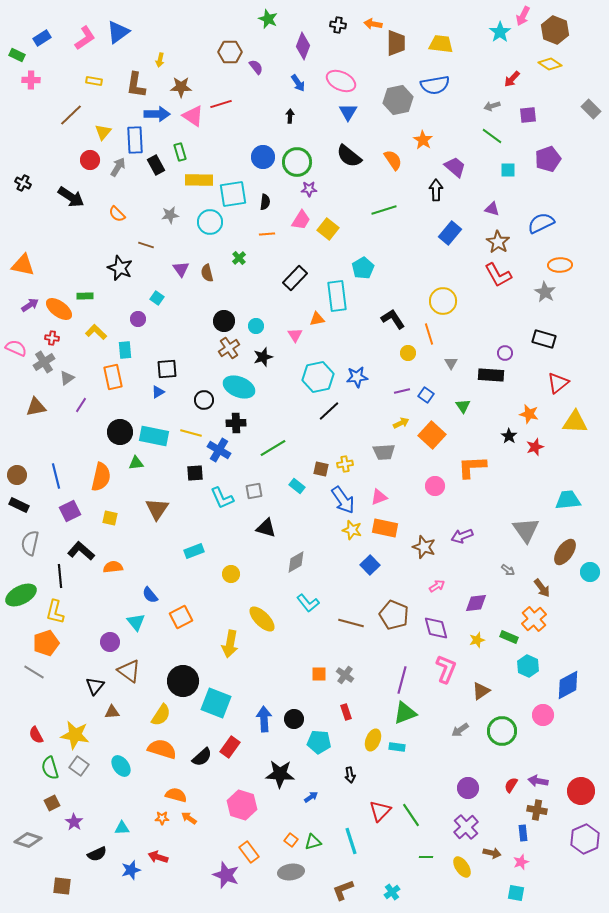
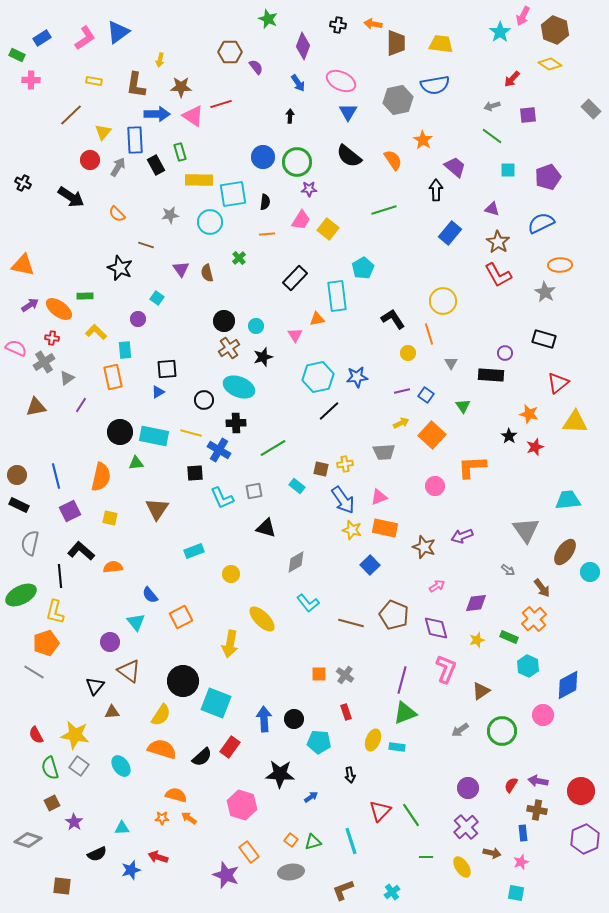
purple pentagon at (548, 159): moved 18 px down
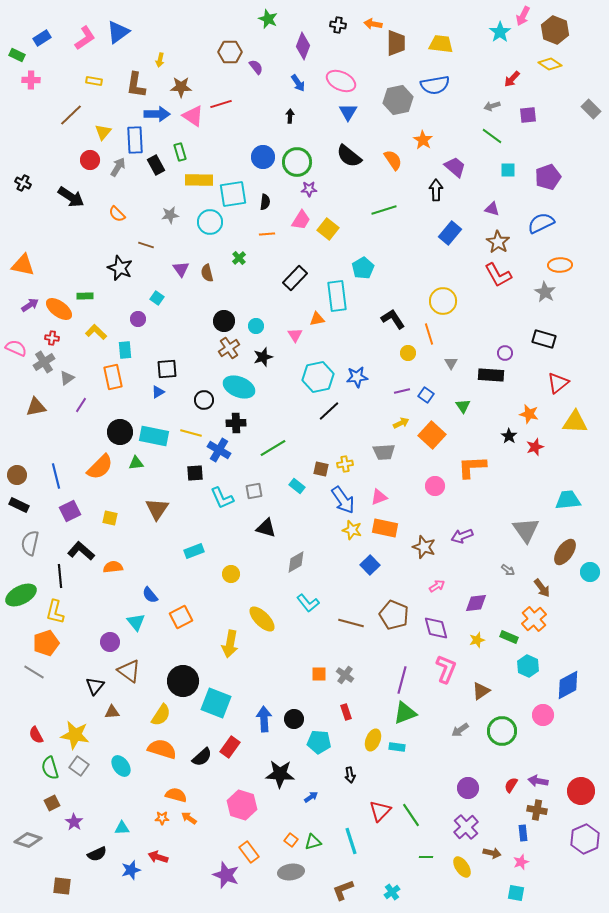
orange semicircle at (101, 477): moved 1 px left, 10 px up; rotated 32 degrees clockwise
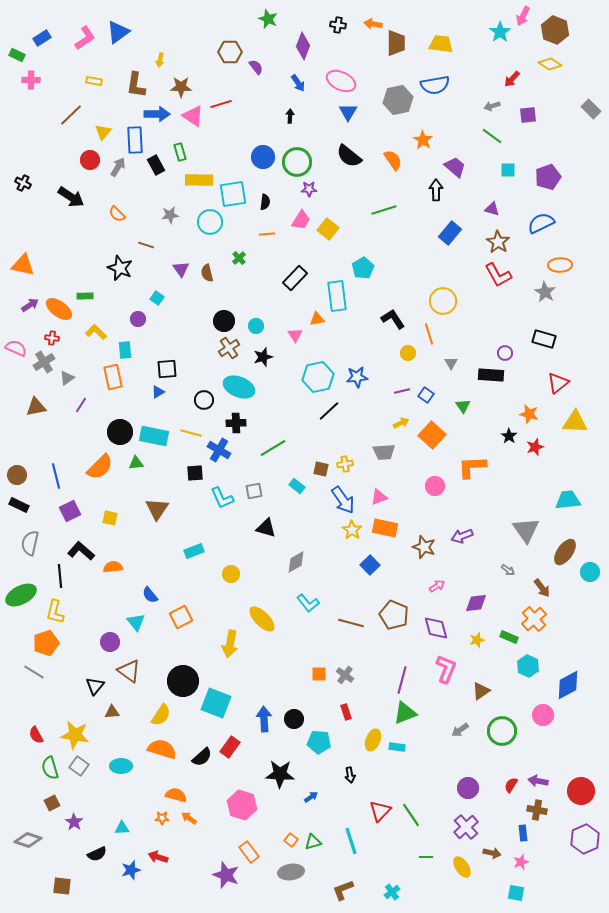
yellow star at (352, 530): rotated 18 degrees clockwise
cyan ellipse at (121, 766): rotated 55 degrees counterclockwise
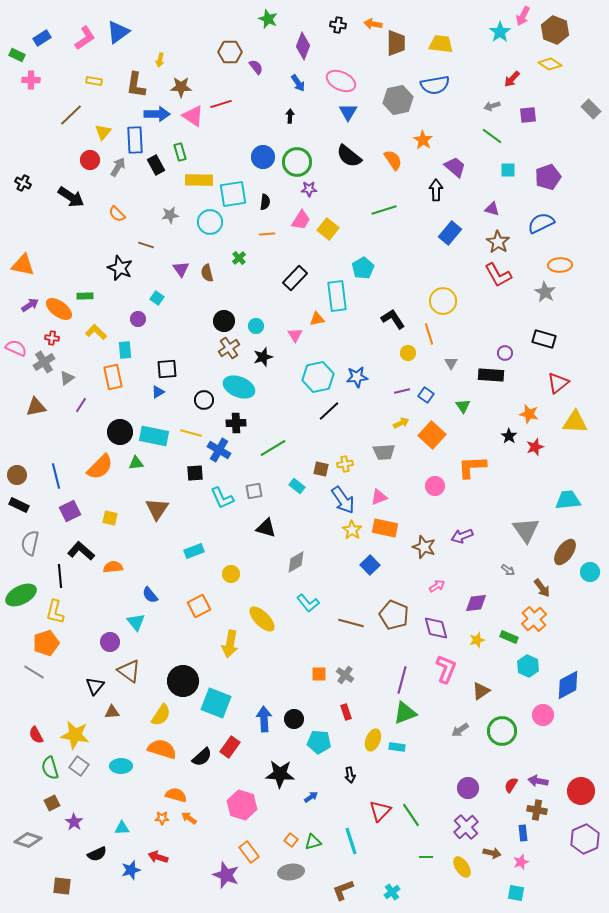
orange square at (181, 617): moved 18 px right, 11 px up
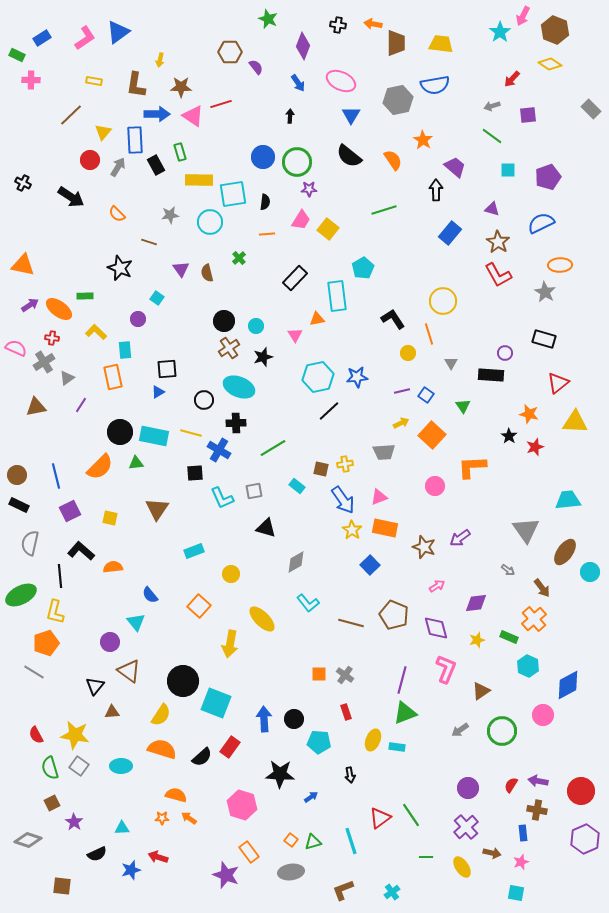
blue triangle at (348, 112): moved 3 px right, 3 px down
brown line at (146, 245): moved 3 px right, 3 px up
purple arrow at (462, 536): moved 2 px left, 2 px down; rotated 15 degrees counterclockwise
orange square at (199, 606): rotated 20 degrees counterclockwise
red triangle at (380, 811): moved 7 px down; rotated 10 degrees clockwise
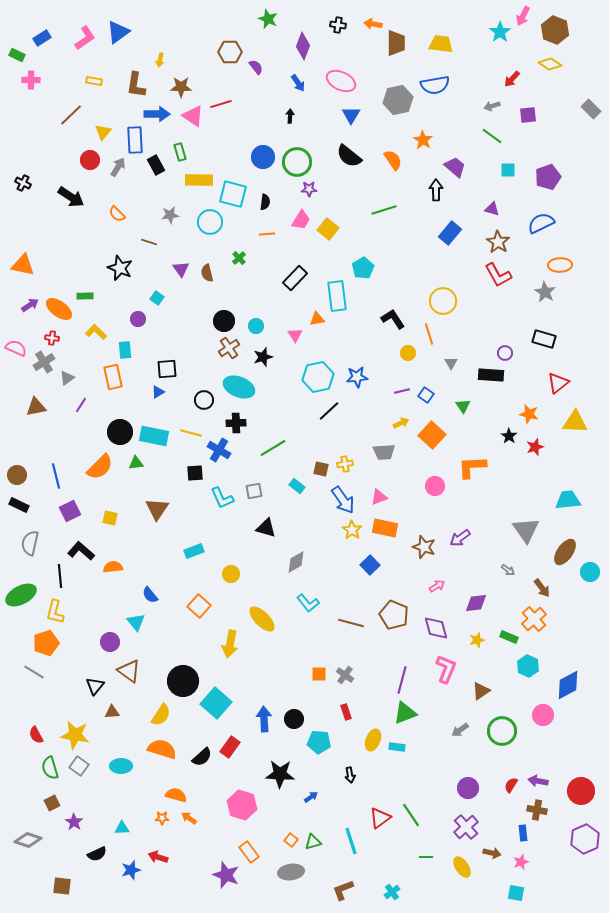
cyan square at (233, 194): rotated 24 degrees clockwise
cyan square at (216, 703): rotated 20 degrees clockwise
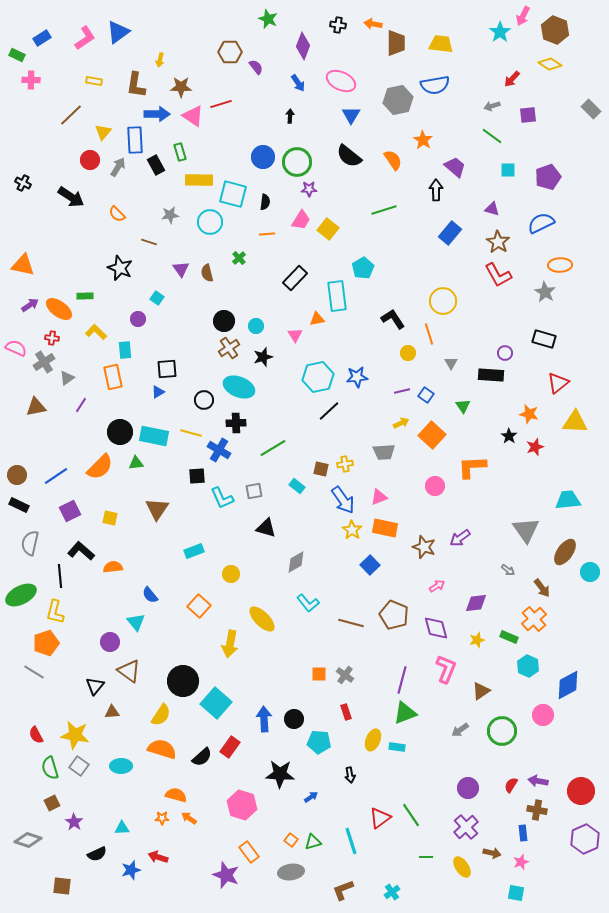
black square at (195, 473): moved 2 px right, 3 px down
blue line at (56, 476): rotated 70 degrees clockwise
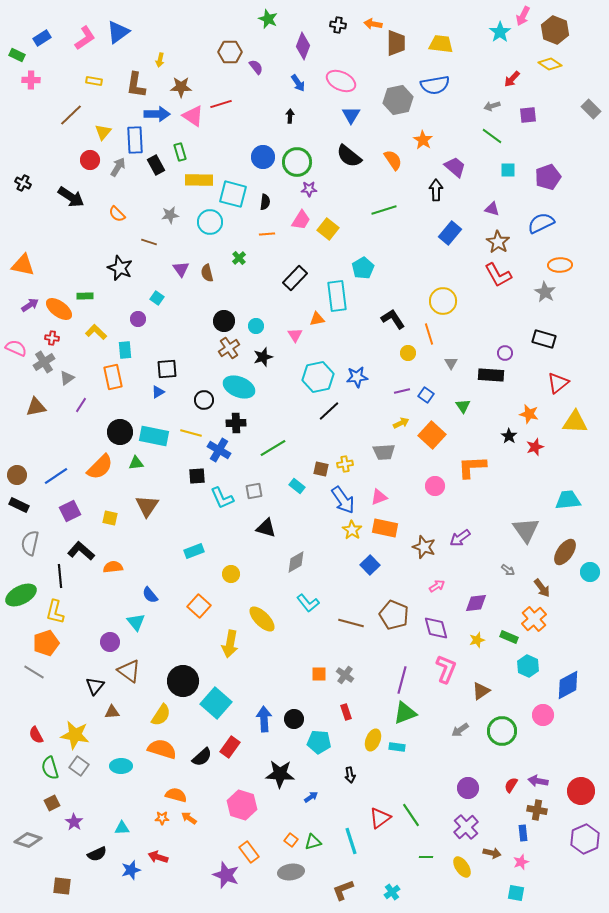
brown triangle at (157, 509): moved 10 px left, 3 px up
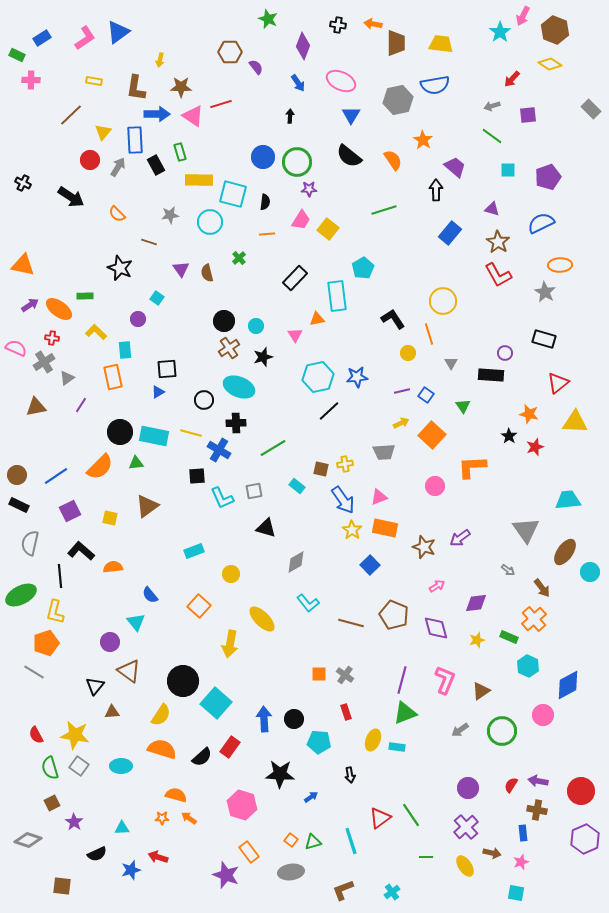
brown L-shape at (136, 85): moved 3 px down
brown triangle at (147, 506): rotated 20 degrees clockwise
pink L-shape at (446, 669): moved 1 px left, 11 px down
yellow ellipse at (462, 867): moved 3 px right, 1 px up
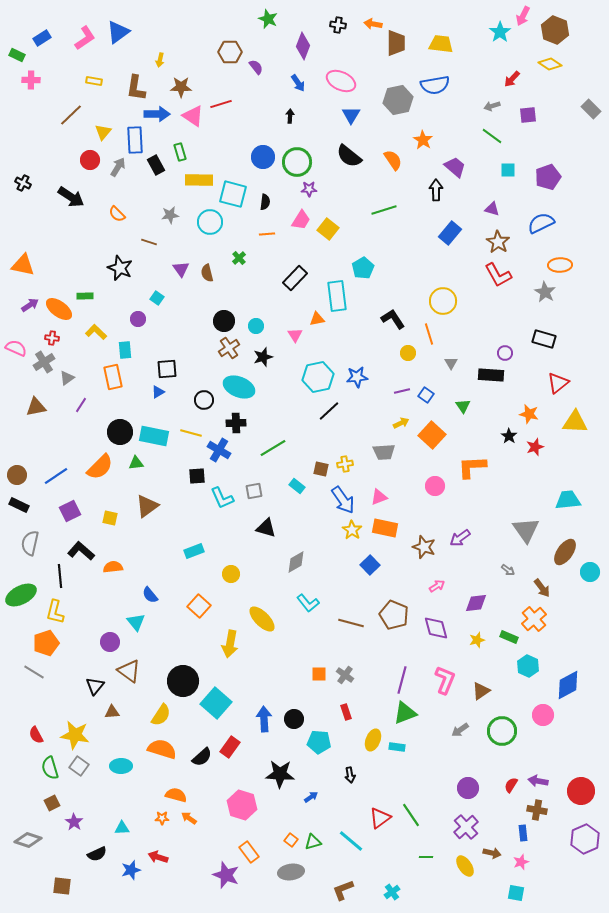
cyan line at (351, 841): rotated 32 degrees counterclockwise
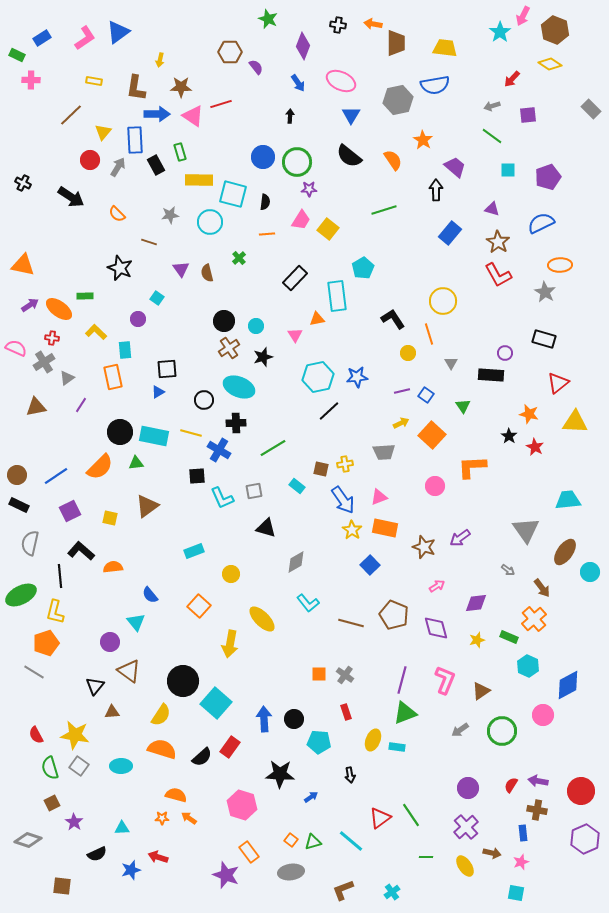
yellow trapezoid at (441, 44): moved 4 px right, 4 px down
red star at (535, 447): rotated 24 degrees counterclockwise
